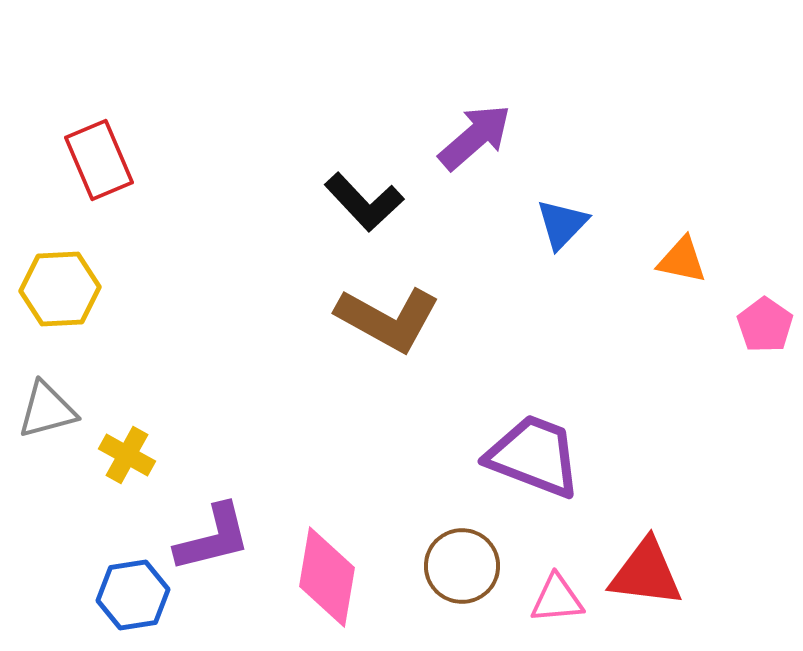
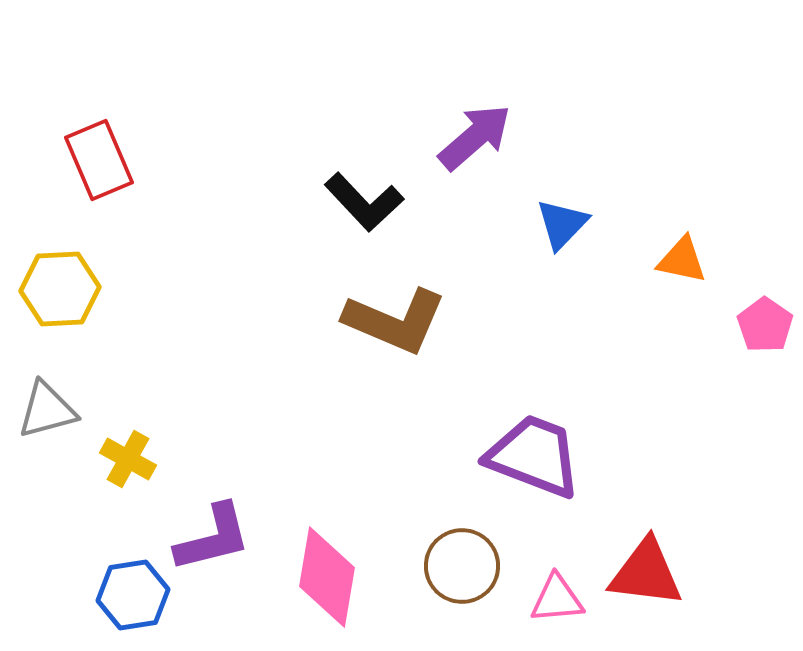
brown L-shape: moved 7 px right, 2 px down; rotated 6 degrees counterclockwise
yellow cross: moved 1 px right, 4 px down
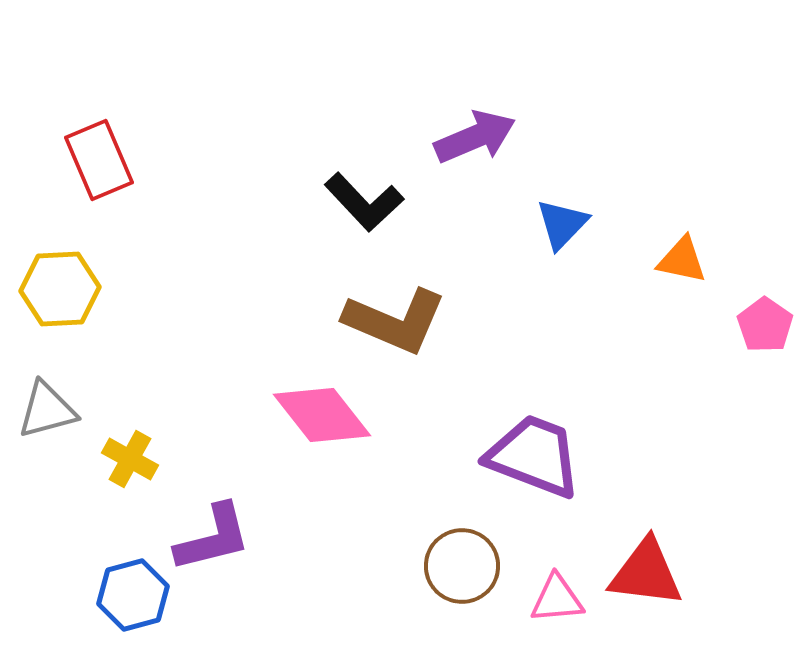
purple arrow: rotated 18 degrees clockwise
yellow cross: moved 2 px right
pink diamond: moved 5 px left, 162 px up; rotated 48 degrees counterclockwise
blue hexagon: rotated 6 degrees counterclockwise
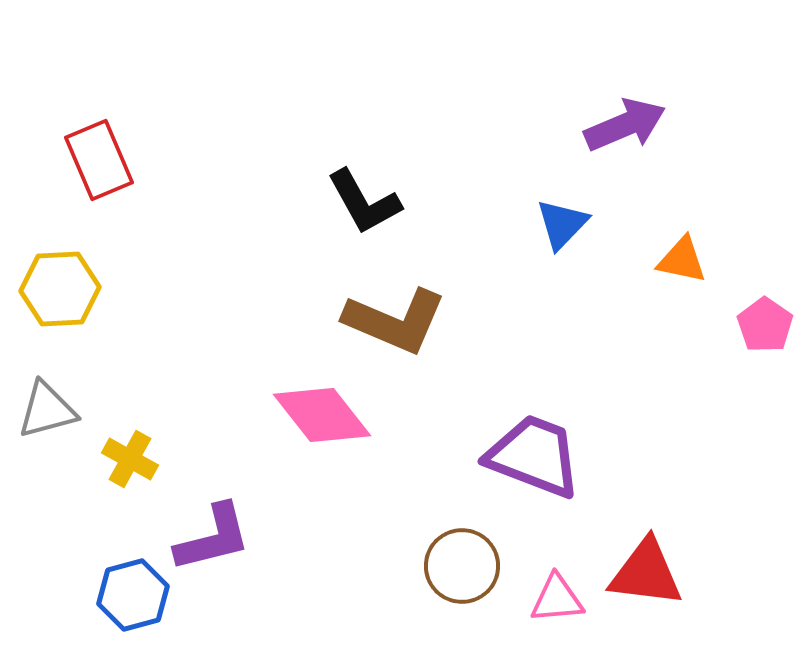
purple arrow: moved 150 px right, 12 px up
black L-shape: rotated 14 degrees clockwise
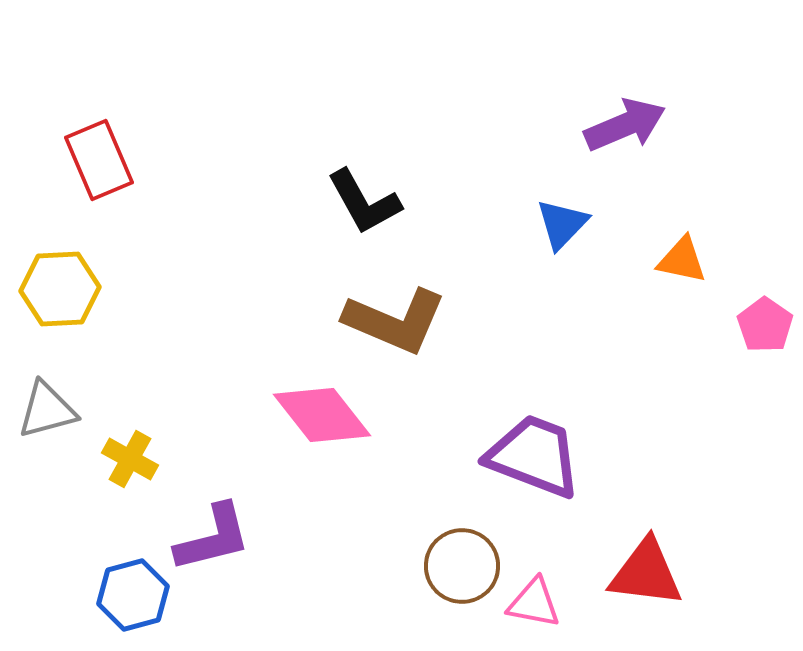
pink triangle: moved 23 px left, 4 px down; rotated 16 degrees clockwise
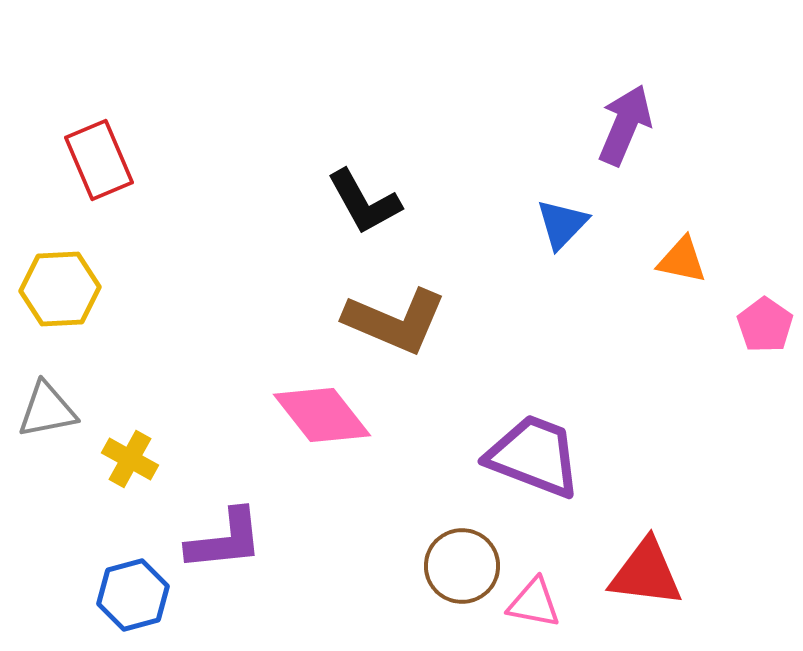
purple arrow: rotated 44 degrees counterclockwise
gray triangle: rotated 4 degrees clockwise
purple L-shape: moved 12 px right, 2 px down; rotated 8 degrees clockwise
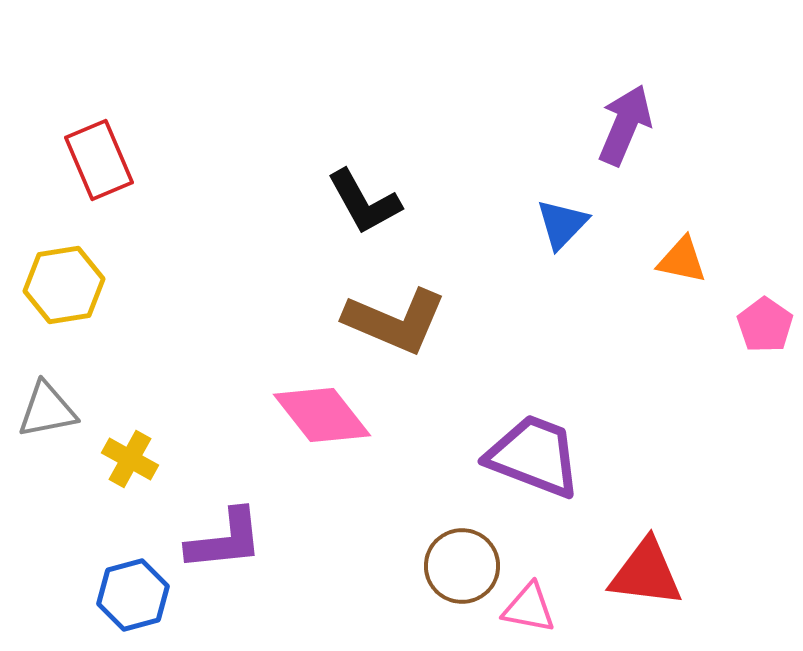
yellow hexagon: moved 4 px right, 4 px up; rotated 6 degrees counterclockwise
pink triangle: moved 5 px left, 5 px down
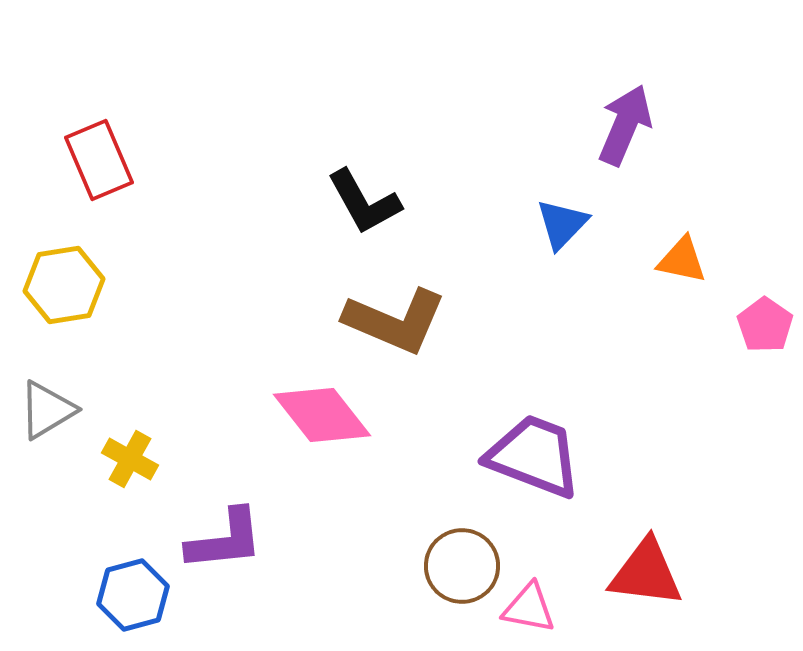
gray triangle: rotated 20 degrees counterclockwise
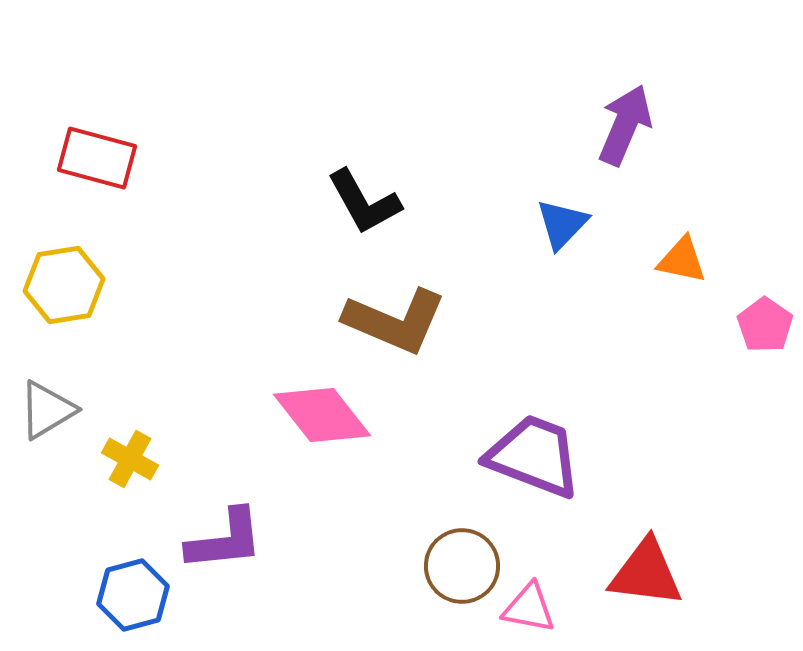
red rectangle: moved 2 px left, 2 px up; rotated 52 degrees counterclockwise
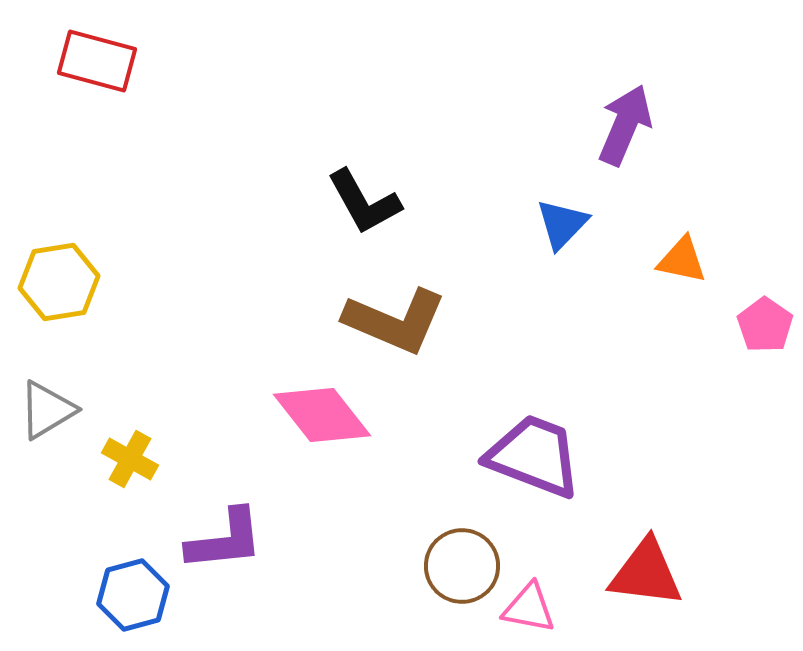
red rectangle: moved 97 px up
yellow hexagon: moved 5 px left, 3 px up
